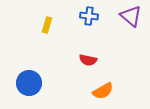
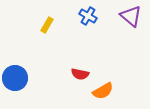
blue cross: moved 1 px left; rotated 24 degrees clockwise
yellow rectangle: rotated 14 degrees clockwise
red semicircle: moved 8 px left, 14 px down
blue circle: moved 14 px left, 5 px up
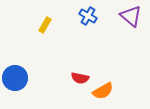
yellow rectangle: moved 2 px left
red semicircle: moved 4 px down
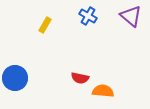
orange semicircle: rotated 145 degrees counterclockwise
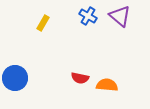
purple triangle: moved 11 px left
yellow rectangle: moved 2 px left, 2 px up
orange semicircle: moved 4 px right, 6 px up
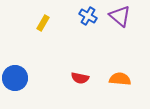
orange semicircle: moved 13 px right, 6 px up
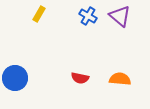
yellow rectangle: moved 4 px left, 9 px up
